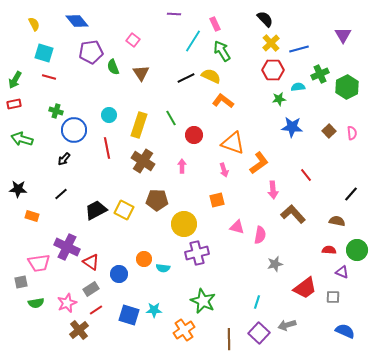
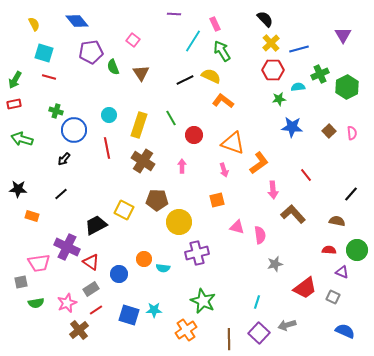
black line at (186, 78): moved 1 px left, 2 px down
black trapezoid at (96, 210): moved 15 px down
yellow circle at (184, 224): moved 5 px left, 2 px up
pink semicircle at (260, 235): rotated 18 degrees counterclockwise
gray square at (333, 297): rotated 24 degrees clockwise
orange cross at (184, 330): moved 2 px right
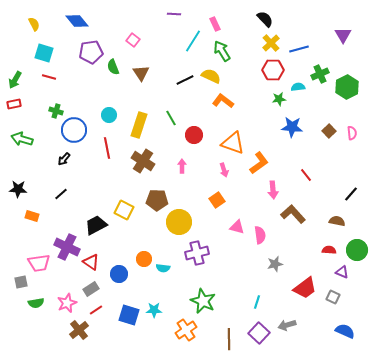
orange square at (217, 200): rotated 21 degrees counterclockwise
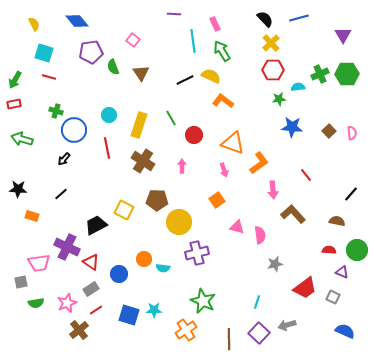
cyan line at (193, 41): rotated 40 degrees counterclockwise
blue line at (299, 49): moved 31 px up
green hexagon at (347, 87): moved 13 px up; rotated 25 degrees clockwise
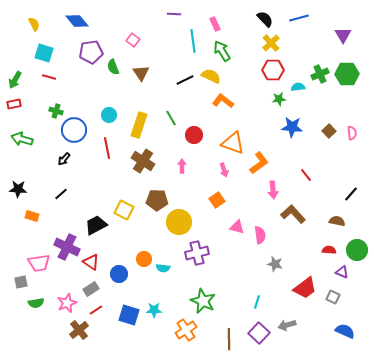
gray star at (275, 264): rotated 28 degrees clockwise
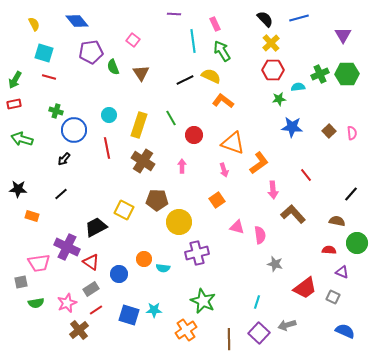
black trapezoid at (96, 225): moved 2 px down
green circle at (357, 250): moved 7 px up
